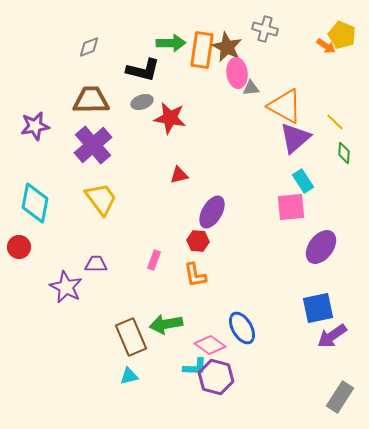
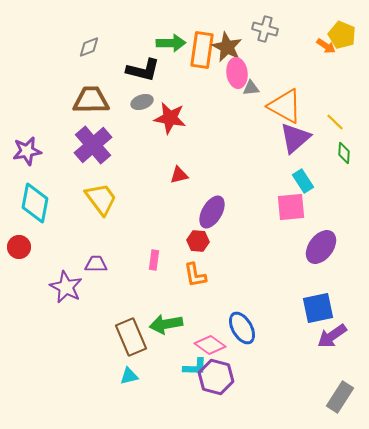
purple star at (35, 126): moved 8 px left, 25 px down
pink rectangle at (154, 260): rotated 12 degrees counterclockwise
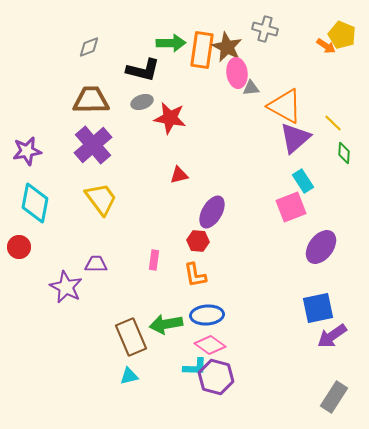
yellow line at (335, 122): moved 2 px left, 1 px down
pink square at (291, 207): rotated 16 degrees counterclockwise
blue ellipse at (242, 328): moved 35 px left, 13 px up; rotated 64 degrees counterclockwise
gray rectangle at (340, 397): moved 6 px left
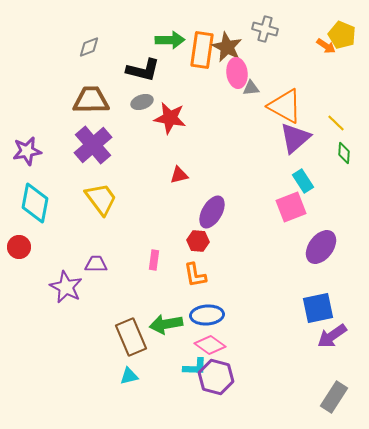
green arrow at (171, 43): moved 1 px left, 3 px up
yellow line at (333, 123): moved 3 px right
